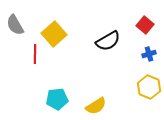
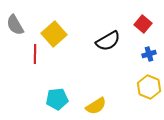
red square: moved 2 px left, 1 px up
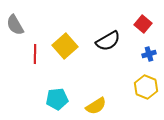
yellow square: moved 11 px right, 12 px down
yellow hexagon: moved 3 px left
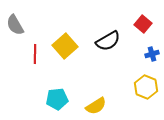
blue cross: moved 3 px right
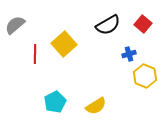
gray semicircle: rotated 80 degrees clockwise
black semicircle: moved 16 px up
yellow square: moved 1 px left, 2 px up
blue cross: moved 23 px left
yellow hexagon: moved 1 px left, 11 px up
cyan pentagon: moved 2 px left, 3 px down; rotated 20 degrees counterclockwise
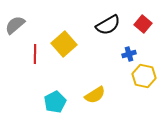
yellow hexagon: moved 1 px left; rotated 10 degrees counterclockwise
yellow semicircle: moved 1 px left, 11 px up
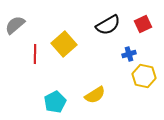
red square: rotated 24 degrees clockwise
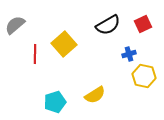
cyan pentagon: rotated 10 degrees clockwise
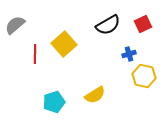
cyan pentagon: moved 1 px left
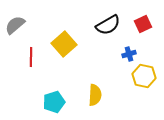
red line: moved 4 px left, 3 px down
yellow semicircle: rotated 55 degrees counterclockwise
